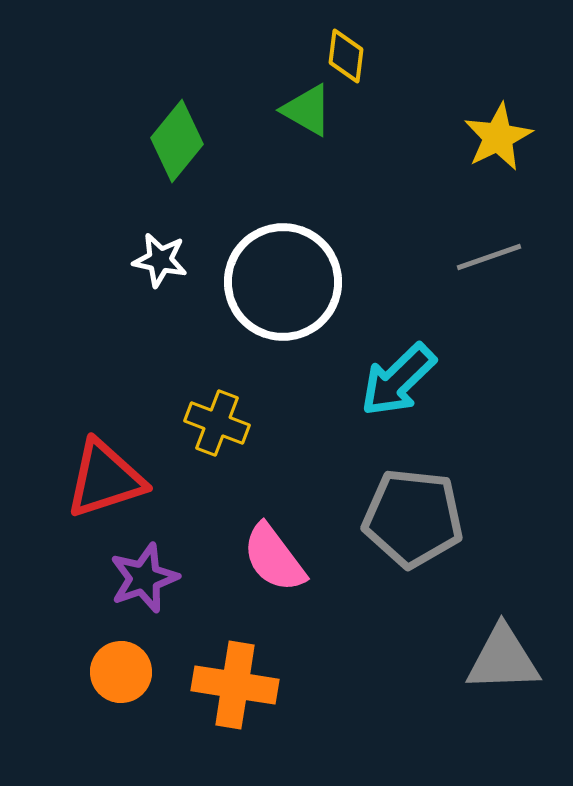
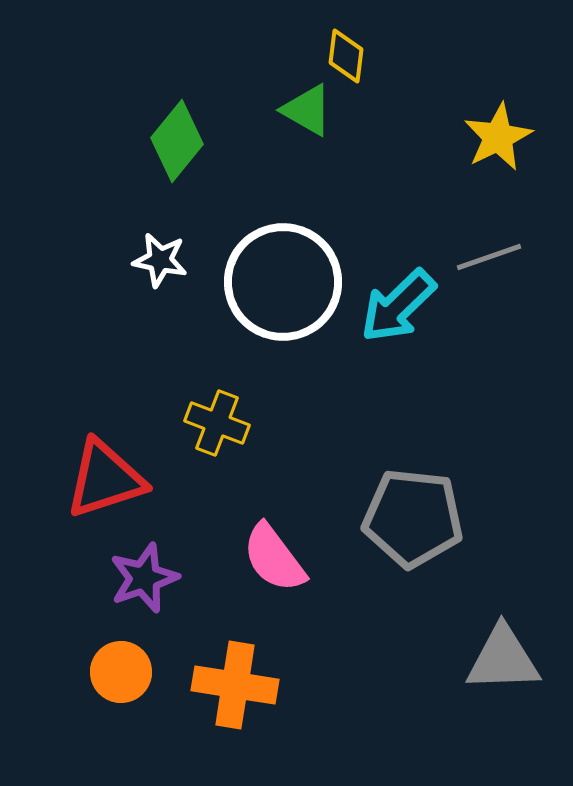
cyan arrow: moved 74 px up
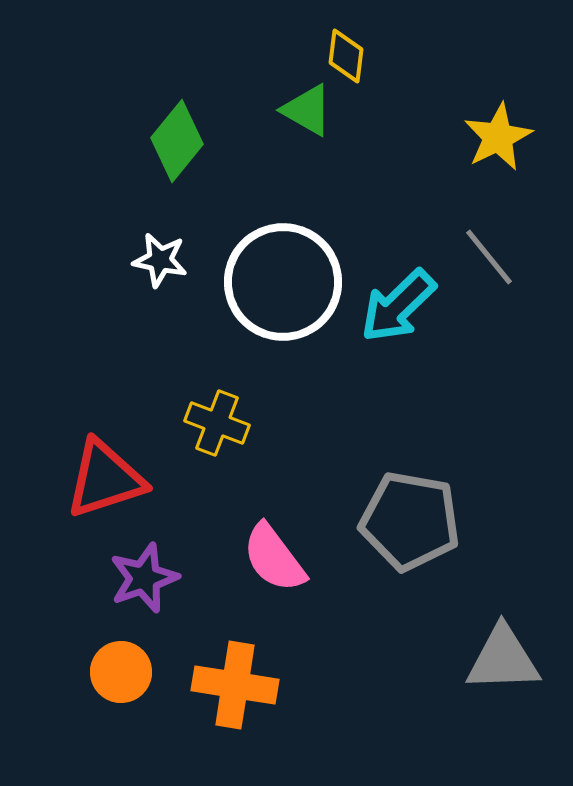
gray line: rotated 70 degrees clockwise
gray pentagon: moved 3 px left, 3 px down; rotated 4 degrees clockwise
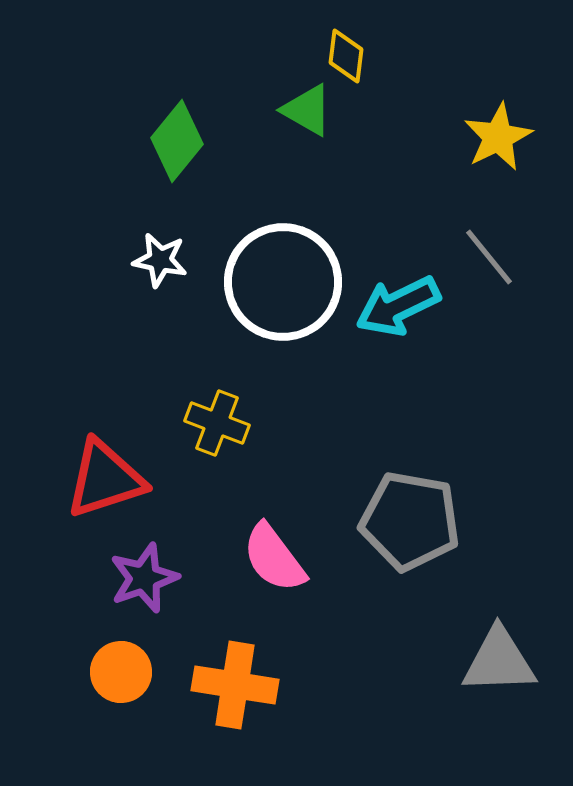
cyan arrow: rotated 18 degrees clockwise
gray triangle: moved 4 px left, 2 px down
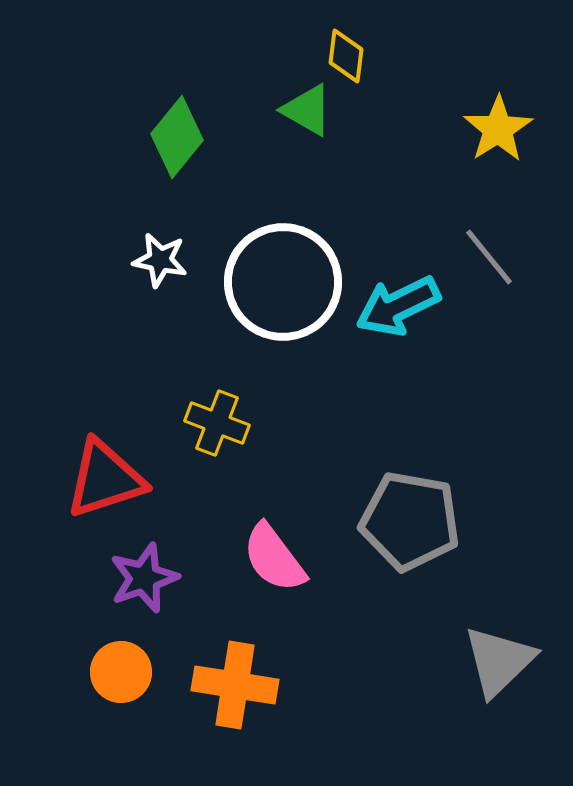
yellow star: moved 8 px up; rotated 6 degrees counterclockwise
green diamond: moved 4 px up
gray triangle: rotated 42 degrees counterclockwise
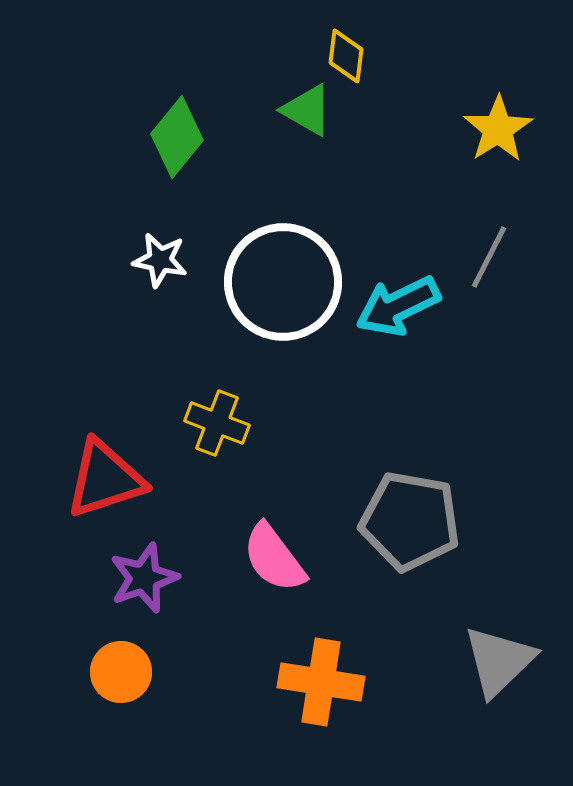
gray line: rotated 66 degrees clockwise
orange cross: moved 86 px right, 3 px up
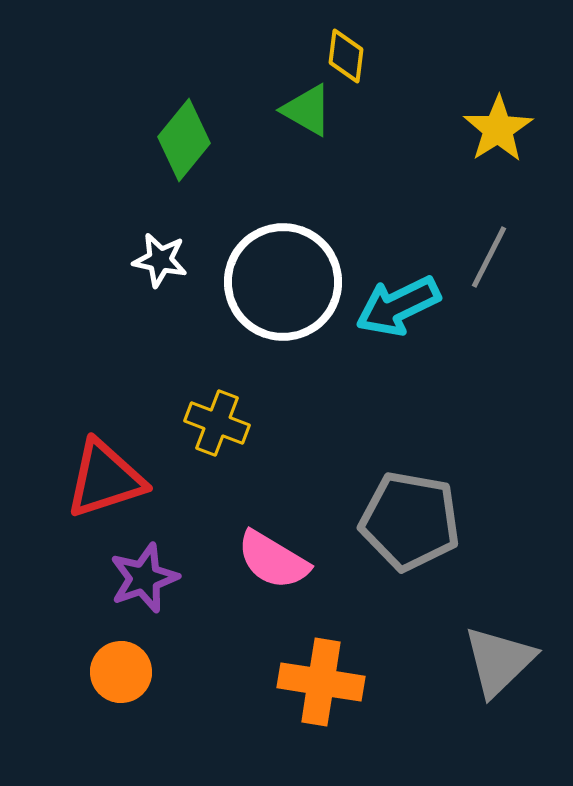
green diamond: moved 7 px right, 3 px down
pink semicircle: moved 1 px left, 2 px down; rotated 22 degrees counterclockwise
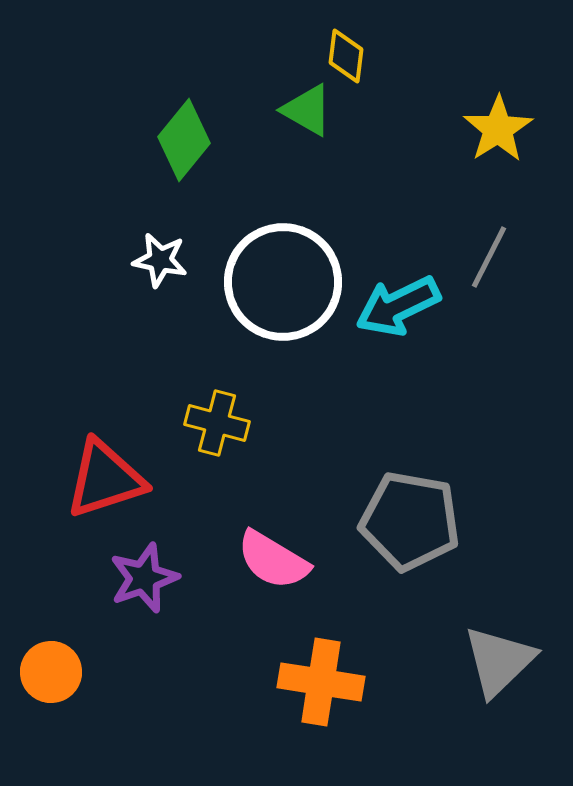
yellow cross: rotated 6 degrees counterclockwise
orange circle: moved 70 px left
